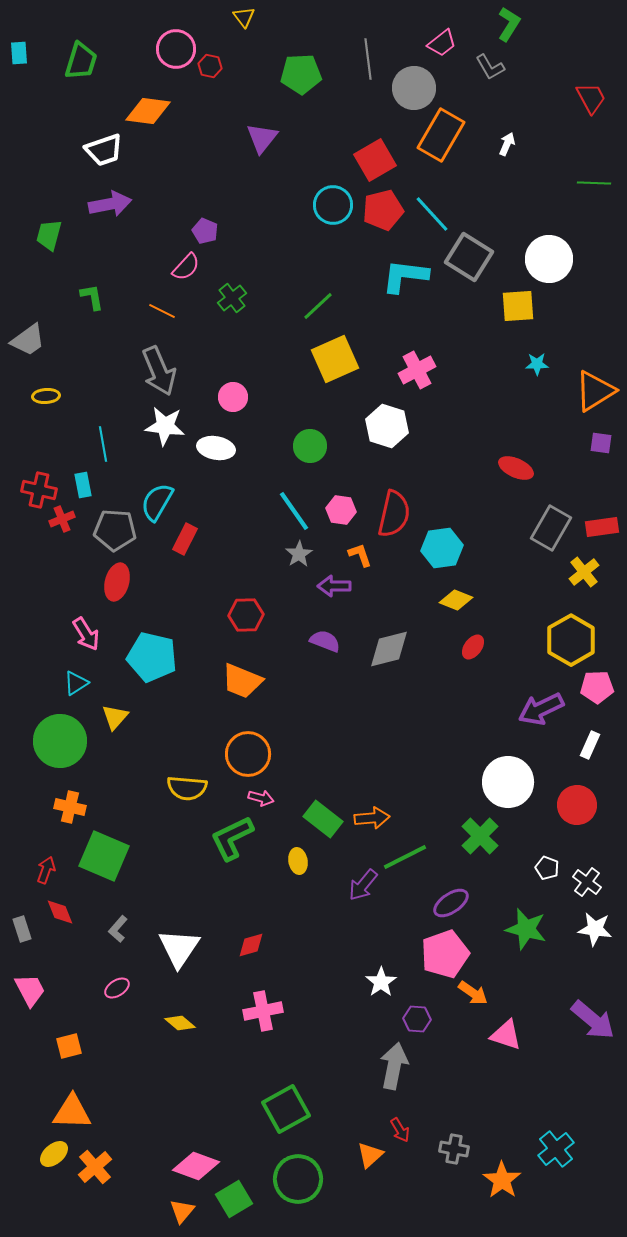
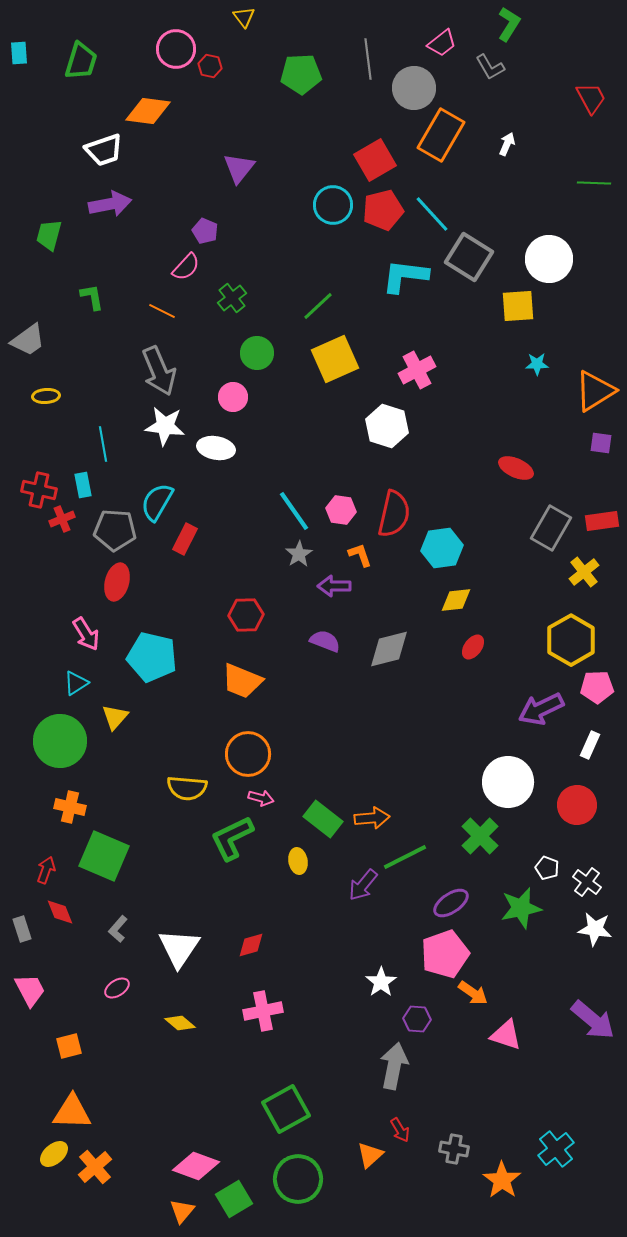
purple triangle at (262, 138): moved 23 px left, 30 px down
green circle at (310, 446): moved 53 px left, 93 px up
red rectangle at (602, 527): moved 6 px up
yellow diamond at (456, 600): rotated 28 degrees counterclockwise
green star at (526, 929): moved 5 px left, 21 px up; rotated 27 degrees counterclockwise
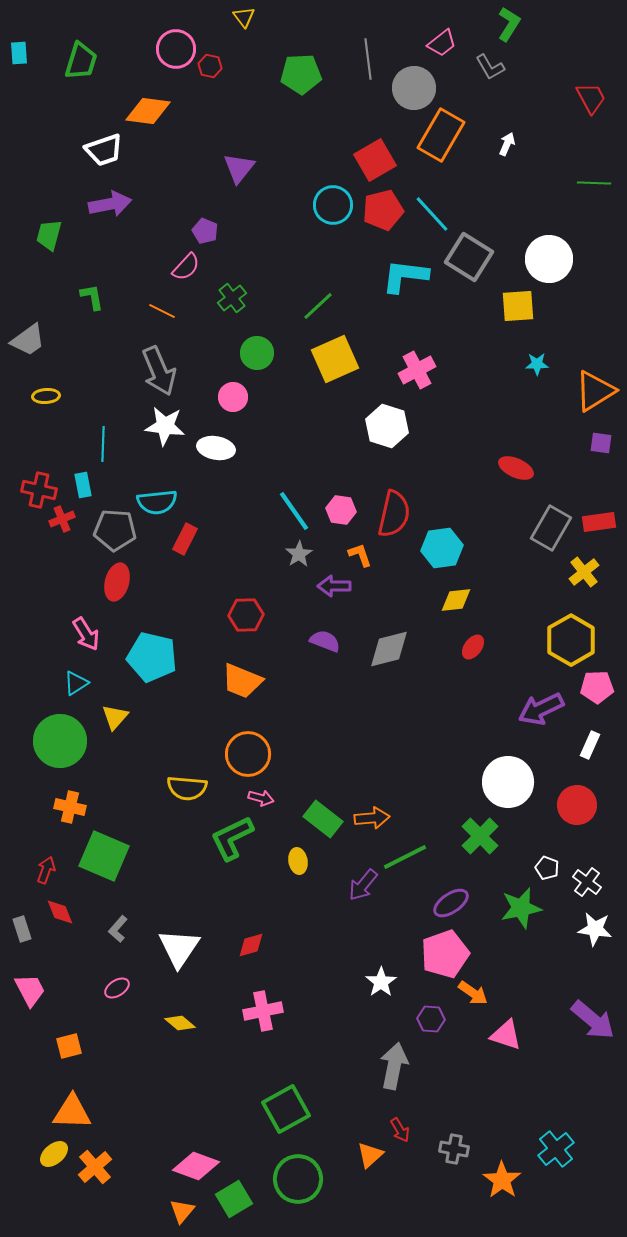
cyan line at (103, 444): rotated 12 degrees clockwise
cyan semicircle at (157, 502): rotated 126 degrees counterclockwise
red rectangle at (602, 521): moved 3 px left, 1 px down
purple hexagon at (417, 1019): moved 14 px right
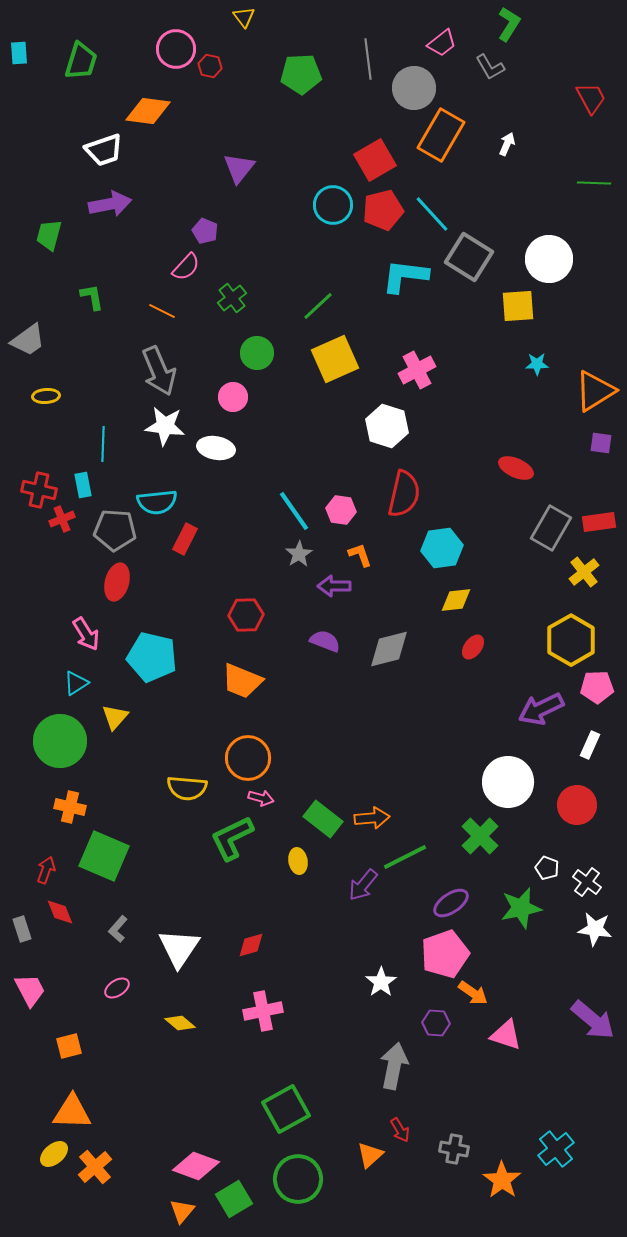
red semicircle at (394, 514): moved 10 px right, 20 px up
orange circle at (248, 754): moved 4 px down
purple hexagon at (431, 1019): moved 5 px right, 4 px down
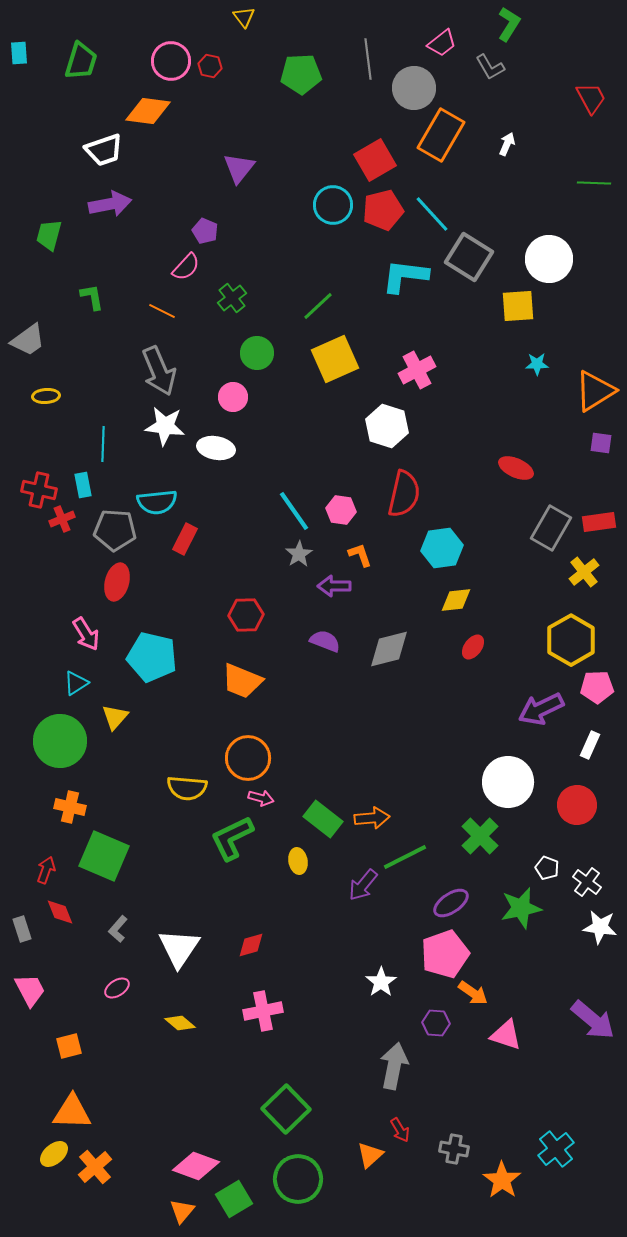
pink circle at (176, 49): moved 5 px left, 12 px down
white star at (595, 929): moved 5 px right, 2 px up
green square at (286, 1109): rotated 15 degrees counterclockwise
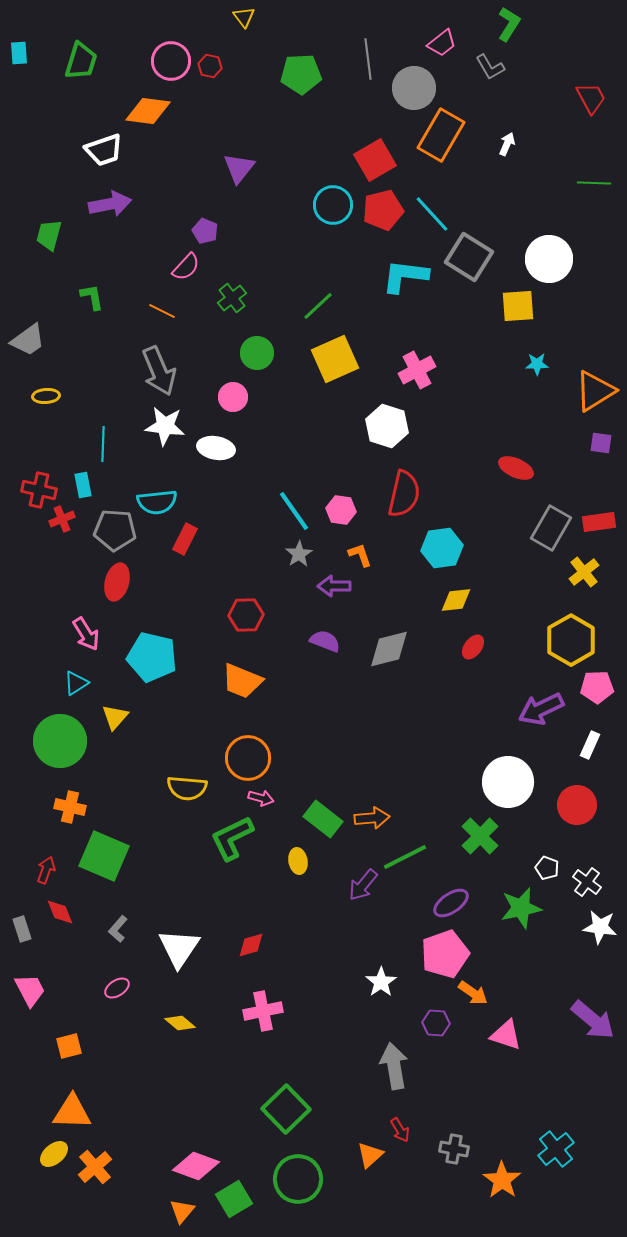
gray arrow at (394, 1066): rotated 21 degrees counterclockwise
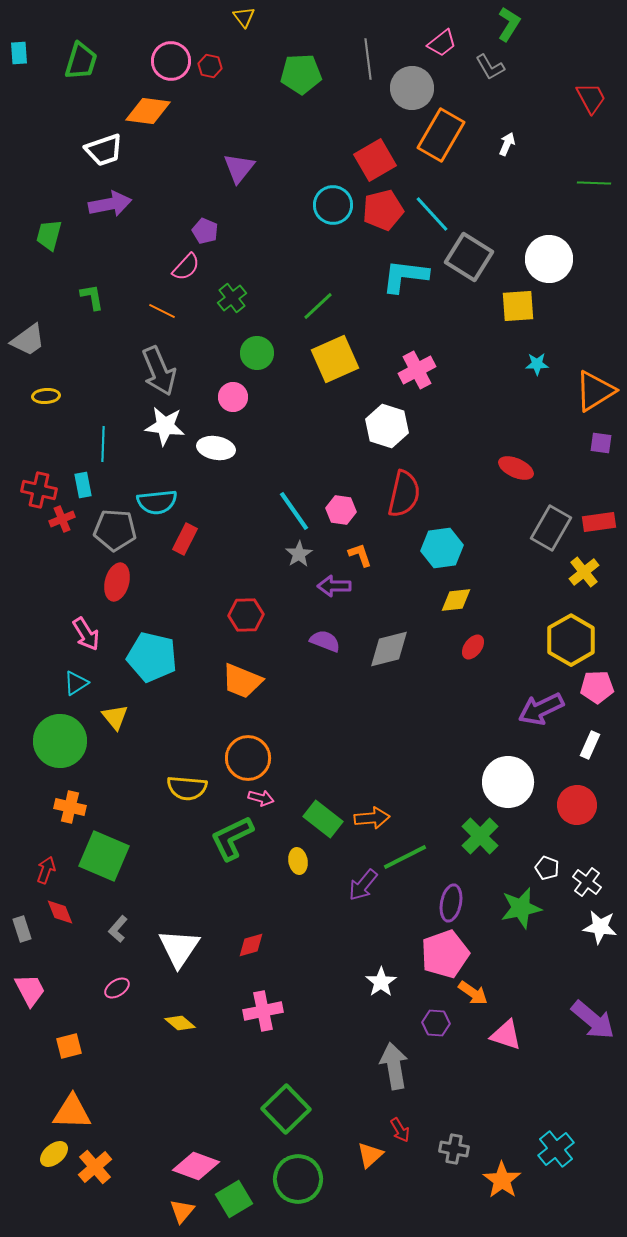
gray circle at (414, 88): moved 2 px left
yellow triangle at (115, 717): rotated 20 degrees counterclockwise
purple ellipse at (451, 903): rotated 45 degrees counterclockwise
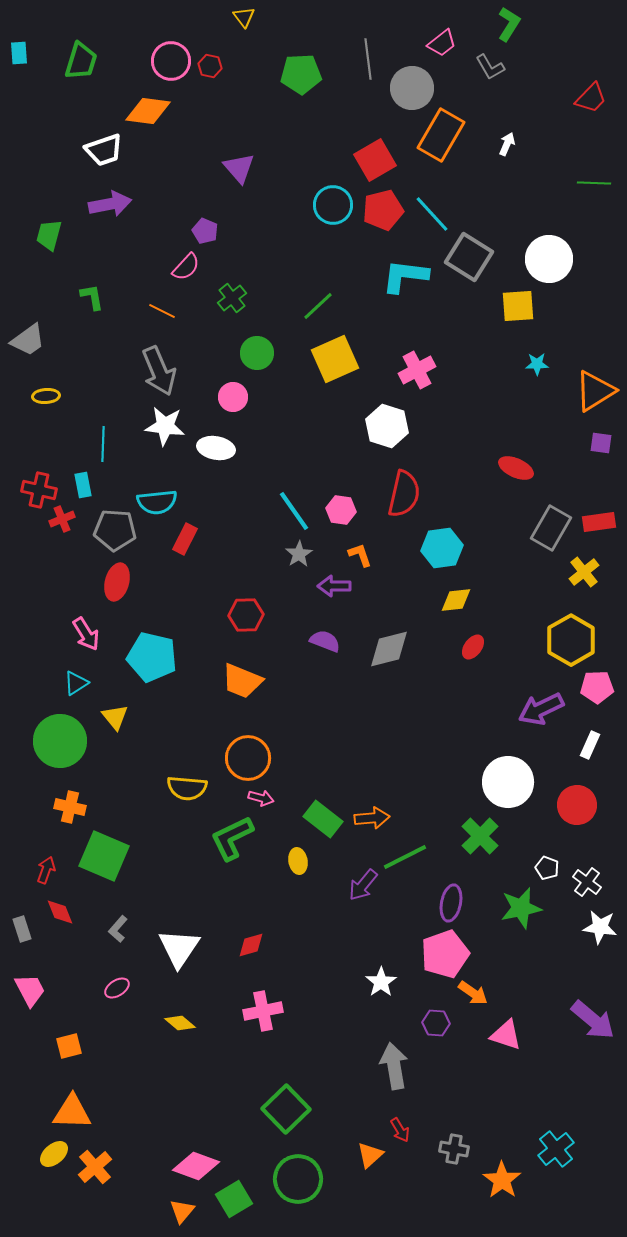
red trapezoid at (591, 98): rotated 72 degrees clockwise
purple triangle at (239, 168): rotated 20 degrees counterclockwise
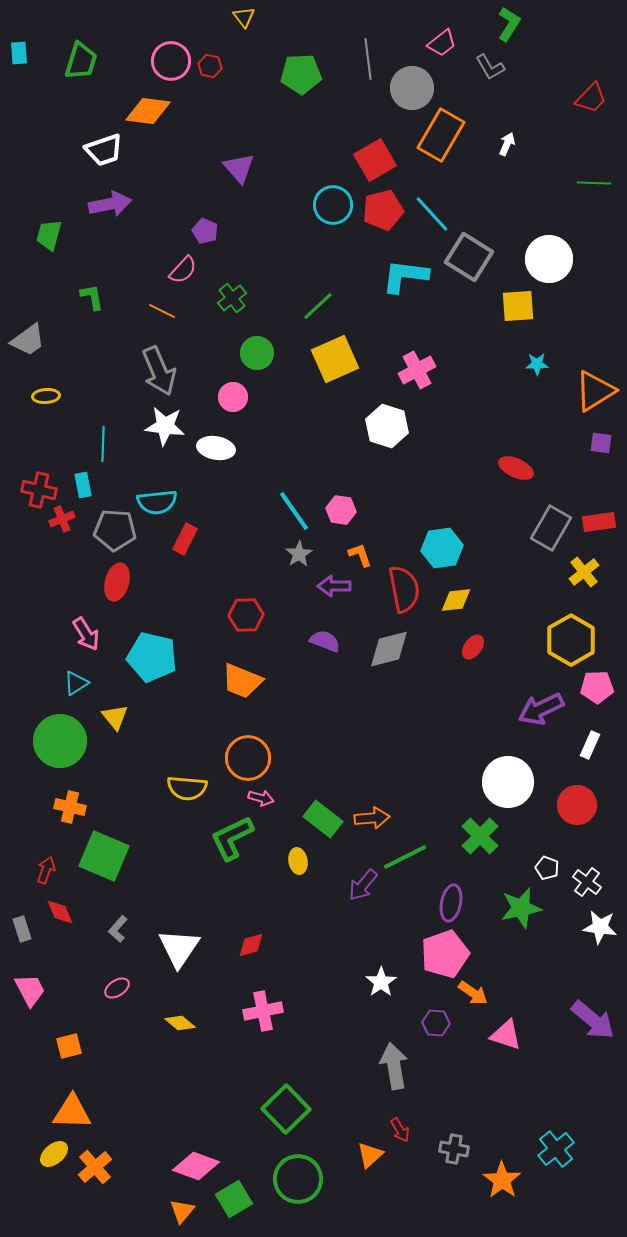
pink semicircle at (186, 267): moved 3 px left, 3 px down
red semicircle at (404, 494): moved 95 px down; rotated 24 degrees counterclockwise
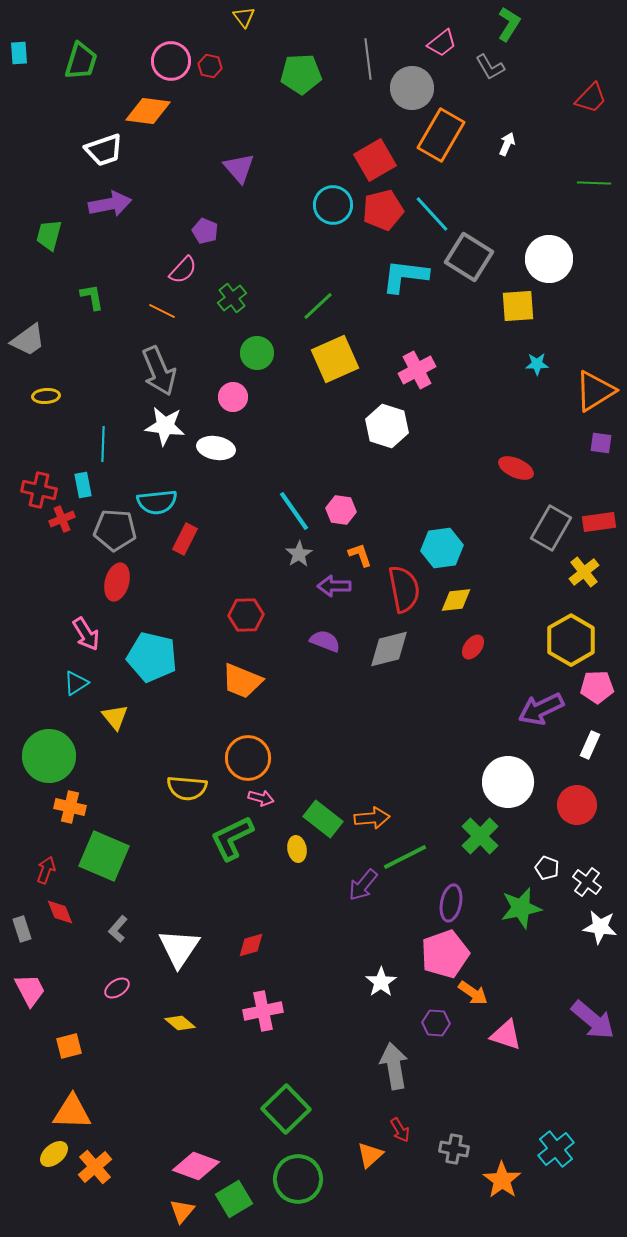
green circle at (60, 741): moved 11 px left, 15 px down
yellow ellipse at (298, 861): moved 1 px left, 12 px up
